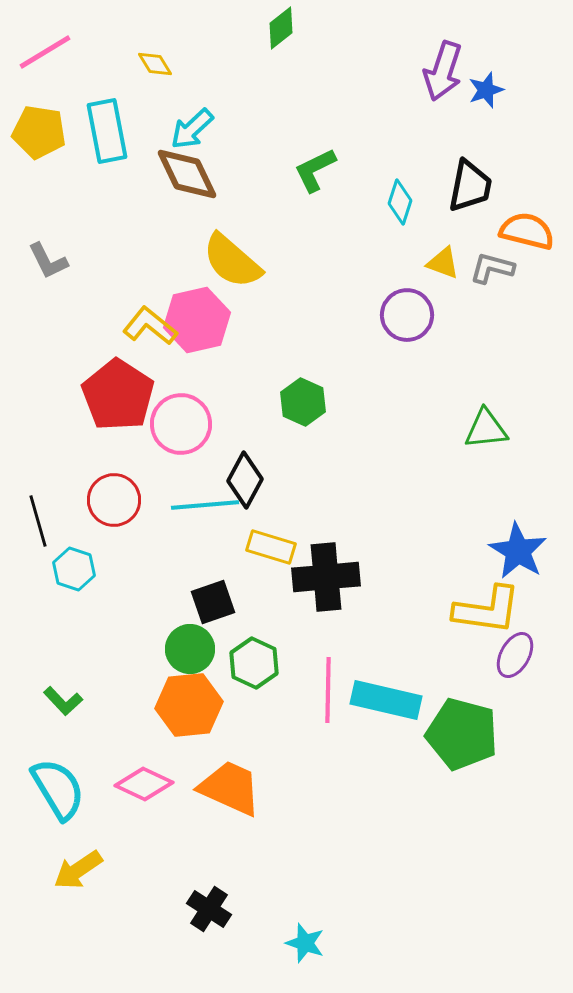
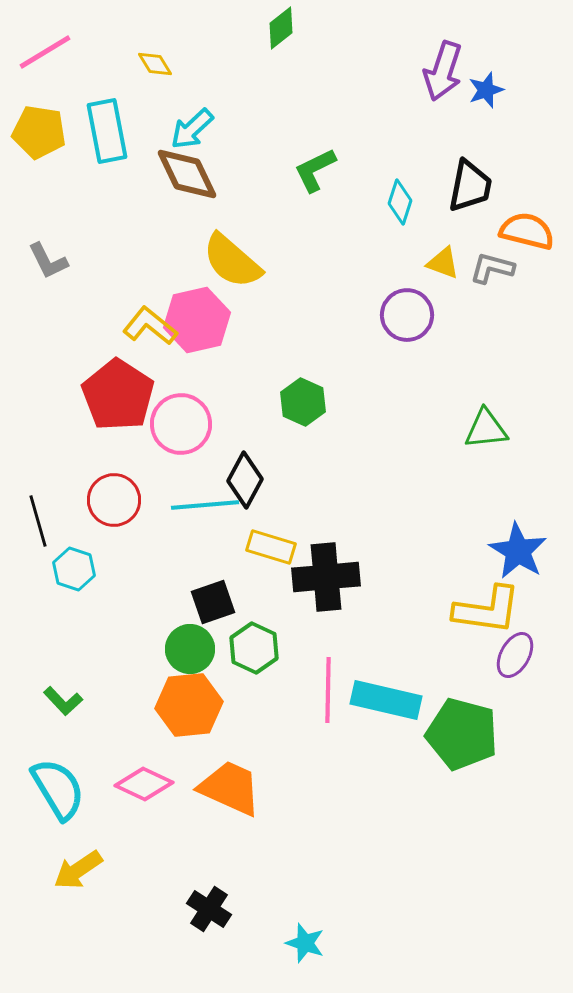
green hexagon at (254, 663): moved 15 px up
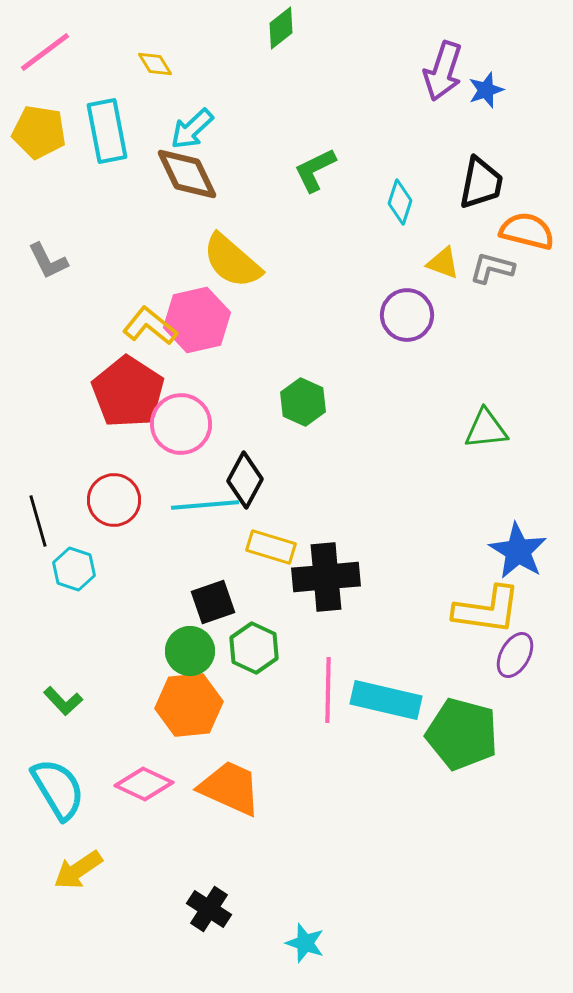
pink line at (45, 52): rotated 6 degrees counterclockwise
black trapezoid at (470, 186): moved 11 px right, 3 px up
red pentagon at (118, 395): moved 10 px right, 3 px up
green circle at (190, 649): moved 2 px down
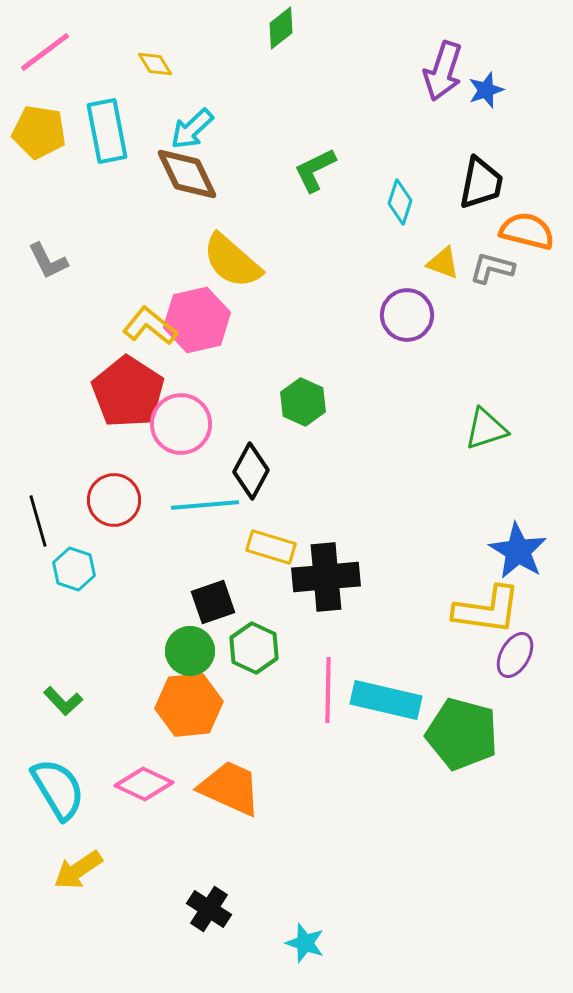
green triangle at (486, 429): rotated 12 degrees counterclockwise
black diamond at (245, 480): moved 6 px right, 9 px up
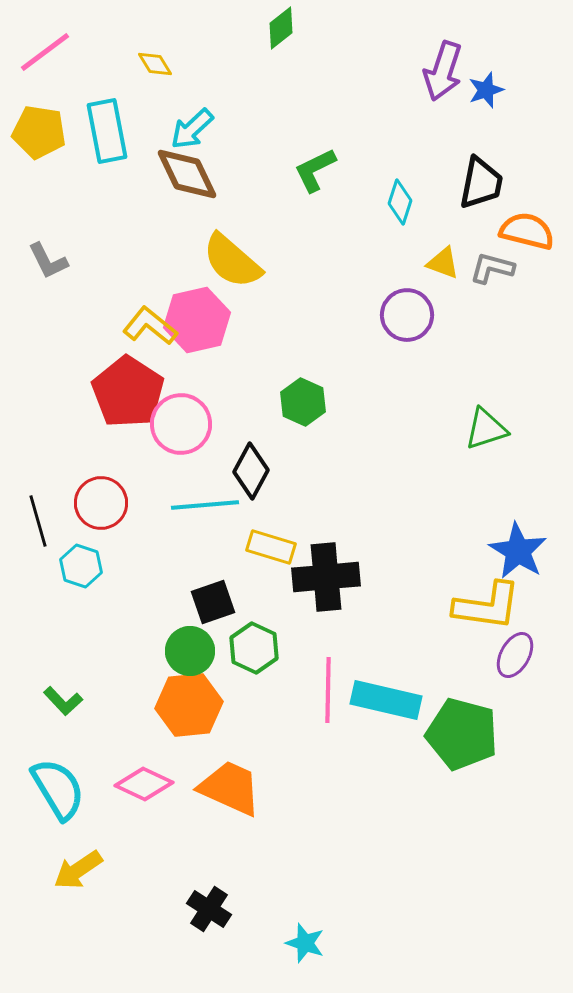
red circle at (114, 500): moved 13 px left, 3 px down
cyan hexagon at (74, 569): moved 7 px right, 3 px up
yellow L-shape at (487, 610): moved 4 px up
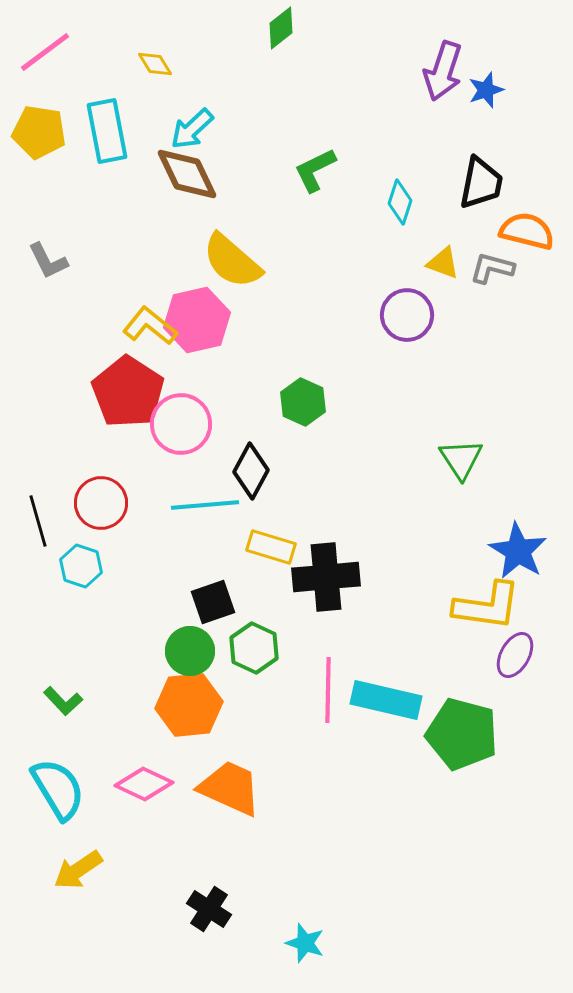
green triangle at (486, 429): moved 25 px left, 30 px down; rotated 45 degrees counterclockwise
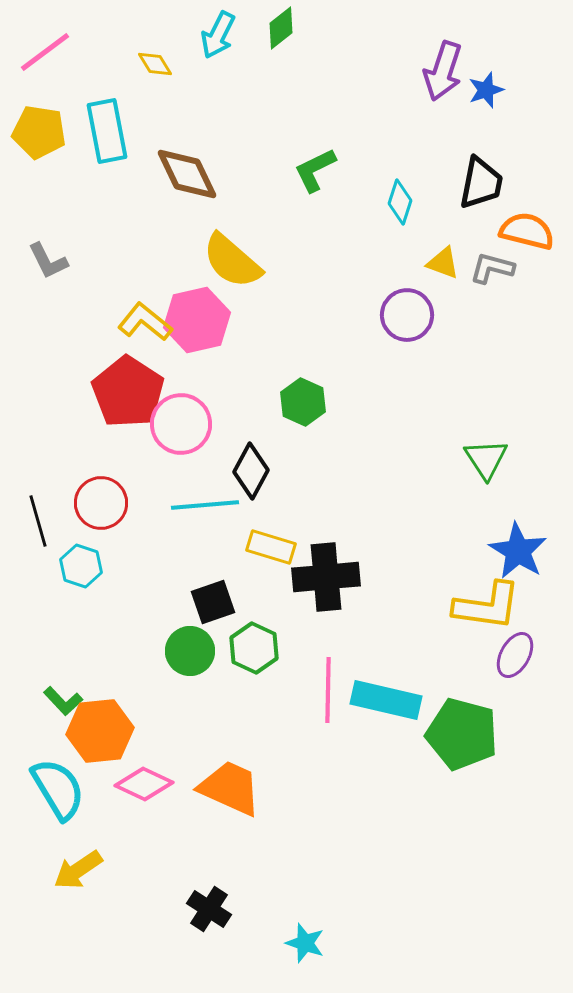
cyan arrow at (192, 129): moved 26 px right, 94 px up; rotated 21 degrees counterclockwise
yellow L-shape at (150, 326): moved 5 px left, 4 px up
green triangle at (461, 459): moved 25 px right
orange hexagon at (189, 705): moved 89 px left, 26 px down
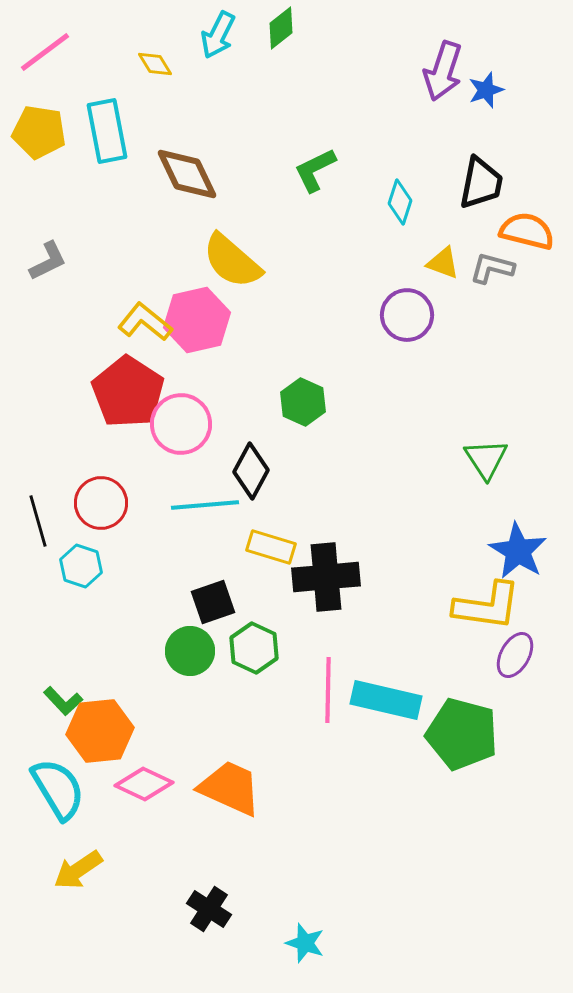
gray L-shape at (48, 261): rotated 90 degrees counterclockwise
